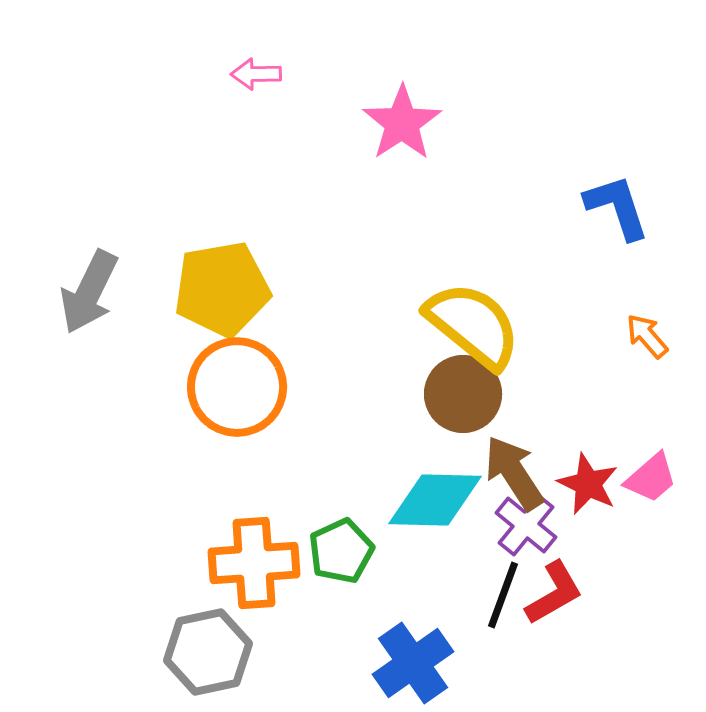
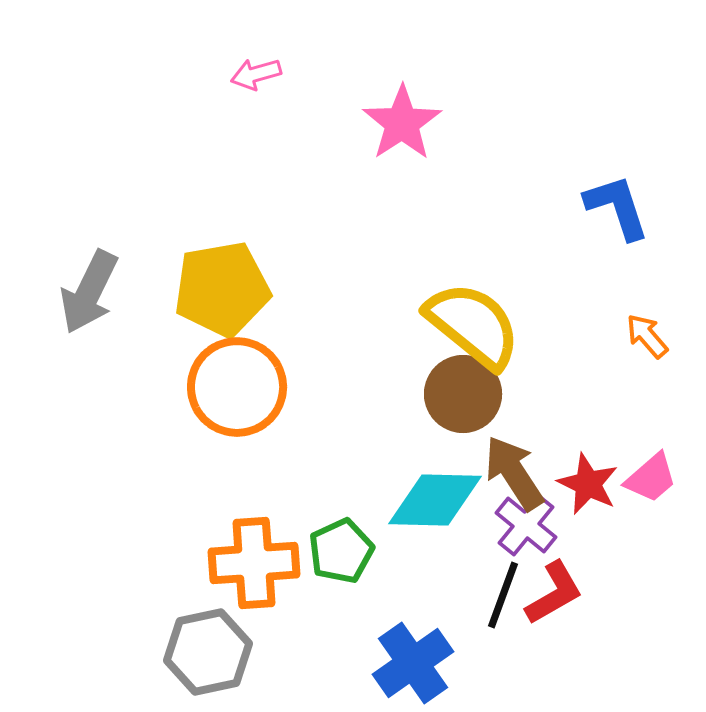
pink arrow: rotated 15 degrees counterclockwise
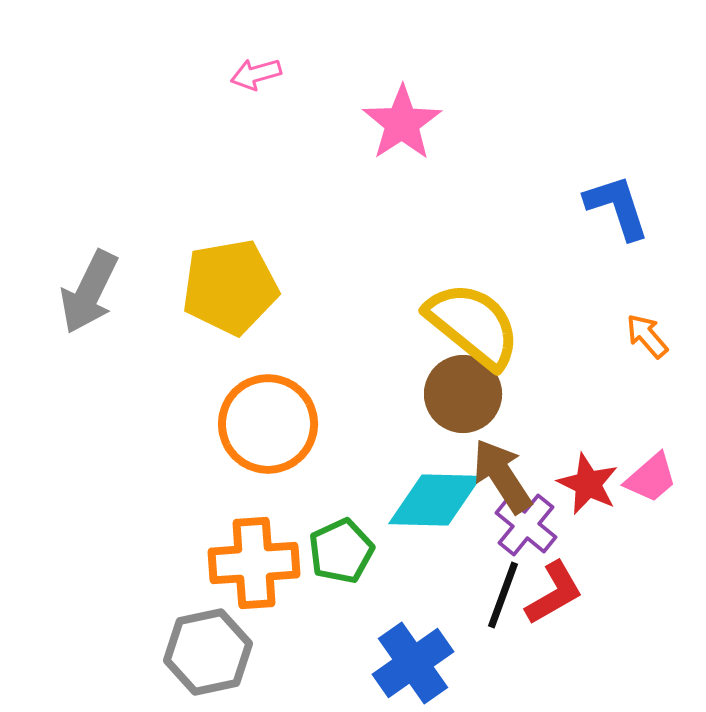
yellow pentagon: moved 8 px right, 2 px up
orange circle: moved 31 px right, 37 px down
brown arrow: moved 12 px left, 3 px down
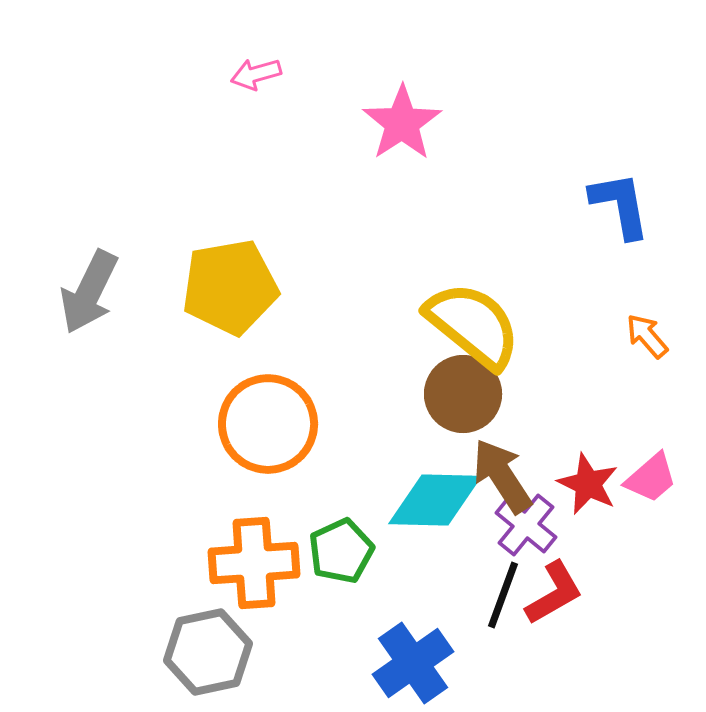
blue L-shape: moved 3 px right, 2 px up; rotated 8 degrees clockwise
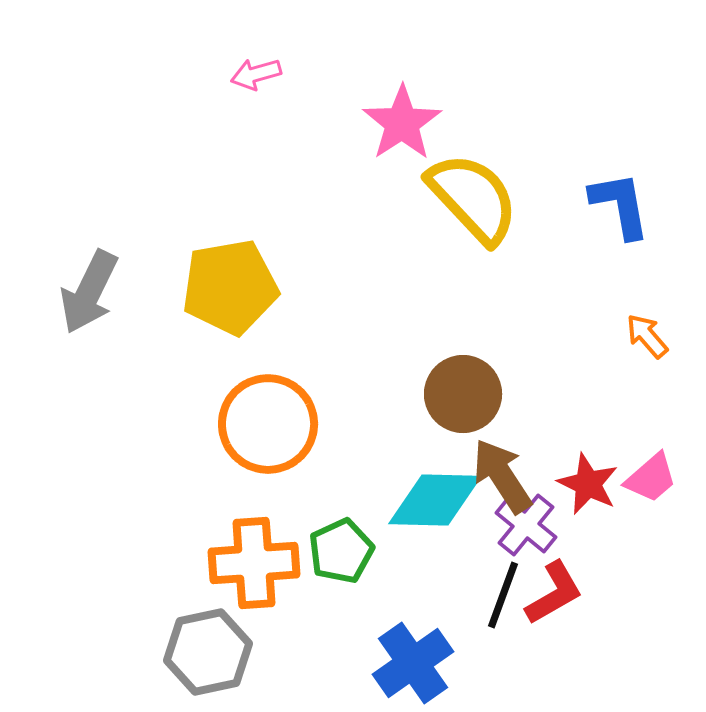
yellow semicircle: moved 127 px up; rotated 8 degrees clockwise
